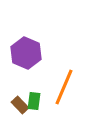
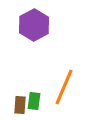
purple hexagon: moved 8 px right, 28 px up; rotated 8 degrees clockwise
brown rectangle: rotated 48 degrees clockwise
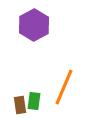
brown rectangle: rotated 12 degrees counterclockwise
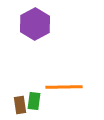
purple hexagon: moved 1 px right, 1 px up
orange line: rotated 66 degrees clockwise
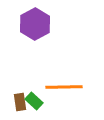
green rectangle: rotated 54 degrees counterclockwise
brown rectangle: moved 3 px up
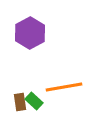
purple hexagon: moved 5 px left, 9 px down
orange line: rotated 9 degrees counterclockwise
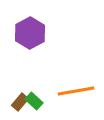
orange line: moved 12 px right, 4 px down
brown rectangle: rotated 48 degrees clockwise
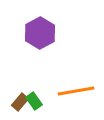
purple hexagon: moved 10 px right
green rectangle: rotated 12 degrees clockwise
